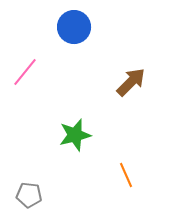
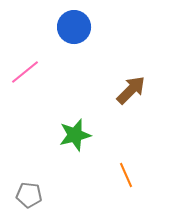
pink line: rotated 12 degrees clockwise
brown arrow: moved 8 px down
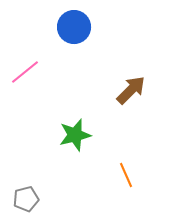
gray pentagon: moved 3 px left, 4 px down; rotated 20 degrees counterclockwise
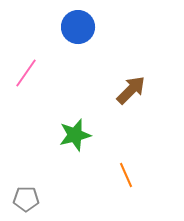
blue circle: moved 4 px right
pink line: moved 1 px right, 1 px down; rotated 16 degrees counterclockwise
gray pentagon: rotated 15 degrees clockwise
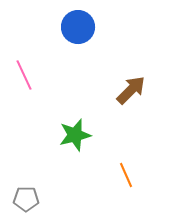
pink line: moved 2 px left, 2 px down; rotated 60 degrees counterclockwise
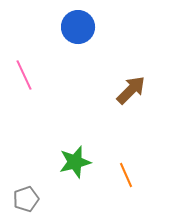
green star: moved 27 px down
gray pentagon: rotated 20 degrees counterclockwise
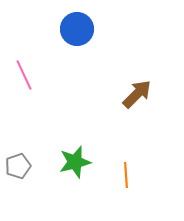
blue circle: moved 1 px left, 2 px down
brown arrow: moved 6 px right, 4 px down
orange line: rotated 20 degrees clockwise
gray pentagon: moved 8 px left, 33 px up
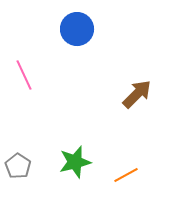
gray pentagon: rotated 20 degrees counterclockwise
orange line: rotated 65 degrees clockwise
